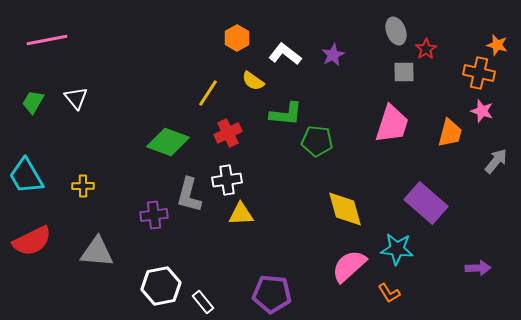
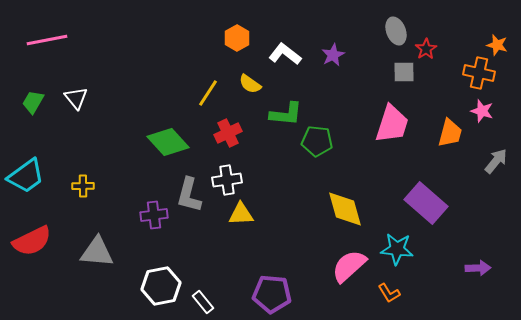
yellow semicircle: moved 3 px left, 3 px down
green diamond: rotated 27 degrees clockwise
cyan trapezoid: rotated 96 degrees counterclockwise
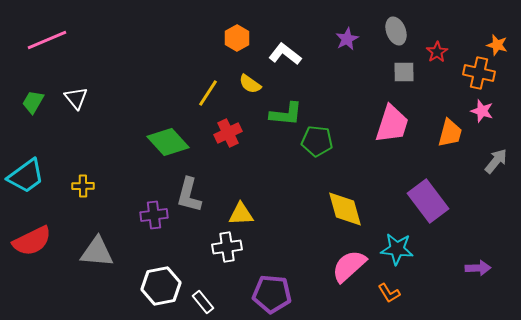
pink line: rotated 12 degrees counterclockwise
red star: moved 11 px right, 3 px down
purple star: moved 14 px right, 16 px up
white cross: moved 67 px down
purple rectangle: moved 2 px right, 2 px up; rotated 12 degrees clockwise
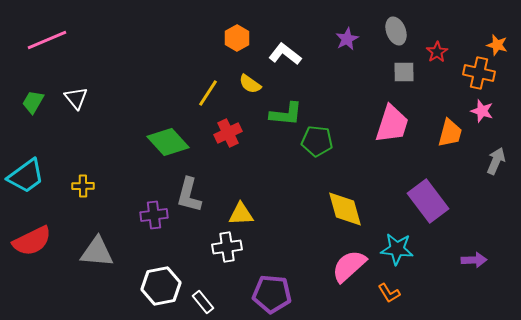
gray arrow: rotated 16 degrees counterclockwise
purple arrow: moved 4 px left, 8 px up
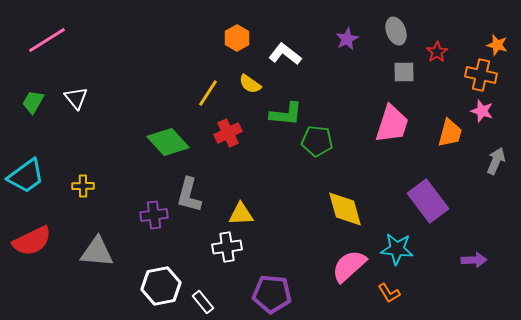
pink line: rotated 9 degrees counterclockwise
orange cross: moved 2 px right, 2 px down
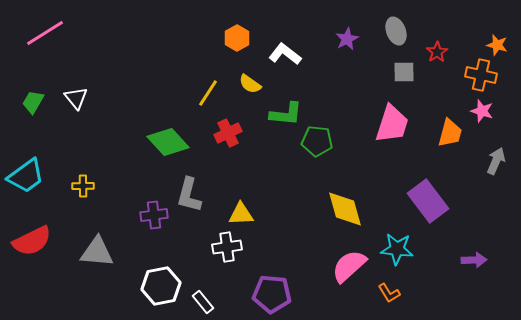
pink line: moved 2 px left, 7 px up
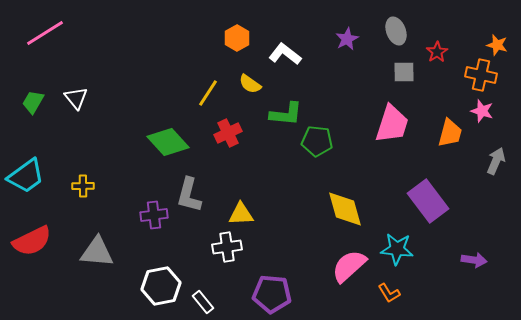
purple arrow: rotated 10 degrees clockwise
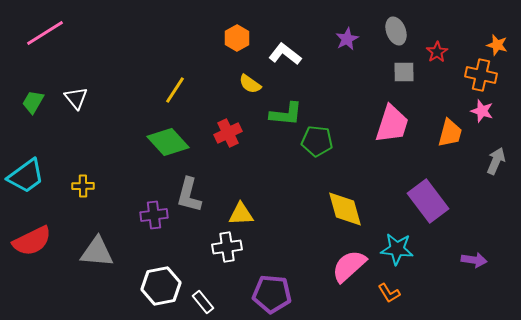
yellow line: moved 33 px left, 3 px up
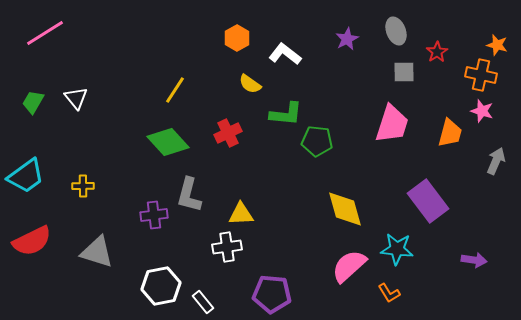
gray triangle: rotated 12 degrees clockwise
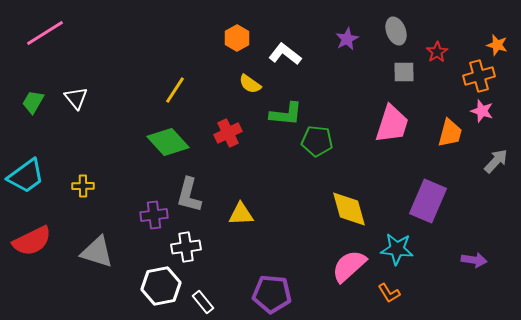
orange cross: moved 2 px left, 1 px down; rotated 28 degrees counterclockwise
gray arrow: rotated 20 degrees clockwise
purple rectangle: rotated 60 degrees clockwise
yellow diamond: moved 4 px right
white cross: moved 41 px left
